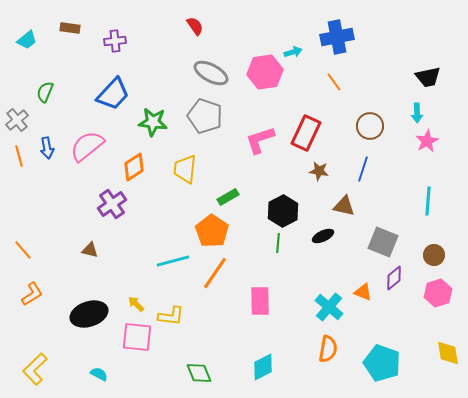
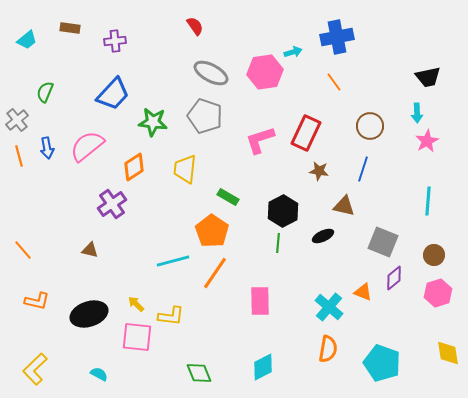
green rectangle at (228, 197): rotated 60 degrees clockwise
orange L-shape at (32, 294): moved 5 px right, 7 px down; rotated 45 degrees clockwise
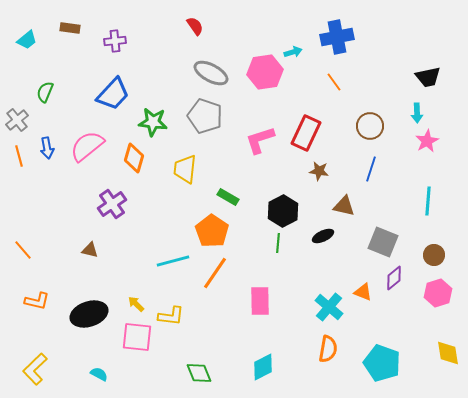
orange diamond at (134, 167): moved 9 px up; rotated 40 degrees counterclockwise
blue line at (363, 169): moved 8 px right
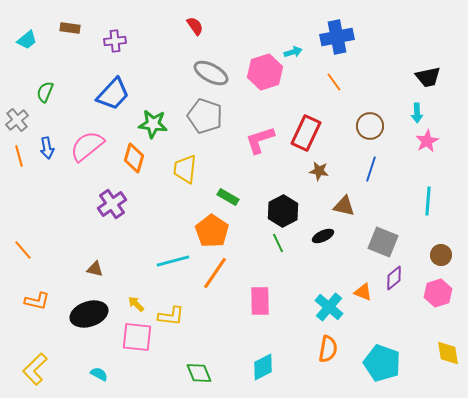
pink hexagon at (265, 72): rotated 8 degrees counterclockwise
green star at (153, 122): moved 2 px down
green line at (278, 243): rotated 30 degrees counterclockwise
brown triangle at (90, 250): moved 5 px right, 19 px down
brown circle at (434, 255): moved 7 px right
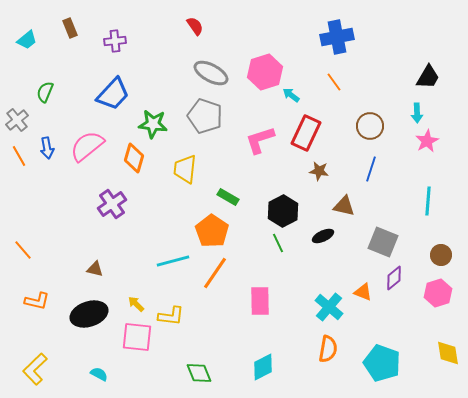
brown rectangle at (70, 28): rotated 60 degrees clockwise
cyan arrow at (293, 52): moved 2 px left, 43 px down; rotated 126 degrees counterclockwise
black trapezoid at (428, 77): rotated 48 degrees counterclockwise
orange line at (19, 156): rotated 15 degrees counterclockwise
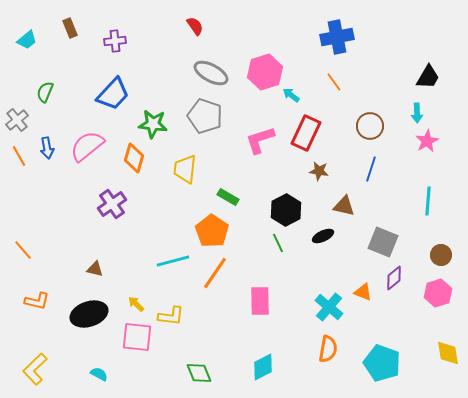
black hexagon at (283, 211): moved 3 px right, 1 px up
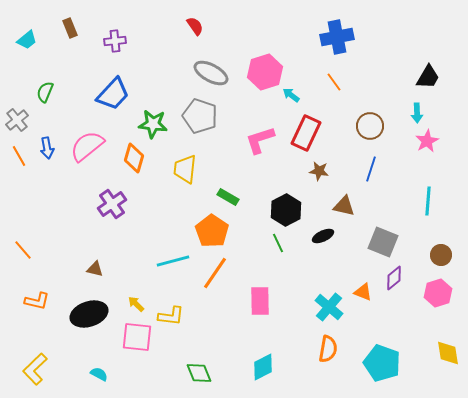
gray pentagon at (205, 116): moved 5 px left
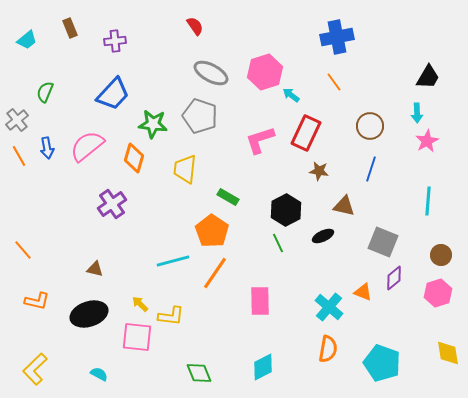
yellow arrow at (136, 304): moved 4 px right
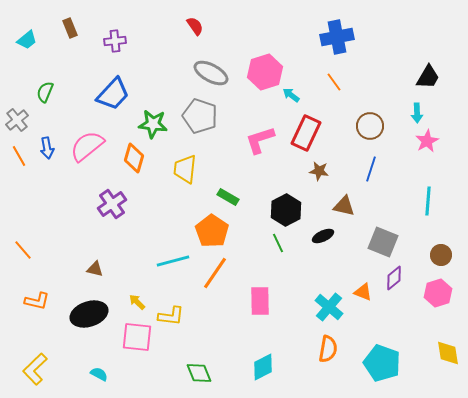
yellow arrow at (140, 304): moved 3 px left, 2 px up
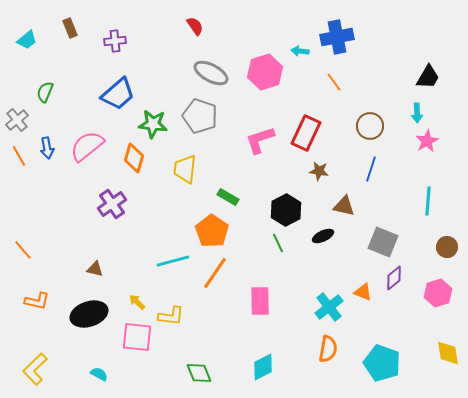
blue trapezoid at (113, 94): moved 5 px right; rotated 6 degrees clockwise
cyan arrow at (291, 95): moved 9 px right, 44 px up; rotated 30 degrees counterclockwise
brown circle at (441, 255): moved 6 px right, 8 px up
cyan cross at (329, 307): rotated 12 degrees clockwise
